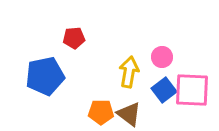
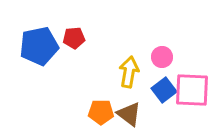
blue pentagon: moved 6 px left, 30 px up
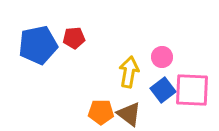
blue pentagon: moved 1 px left, 1 px up
blue square: moved 1 px left
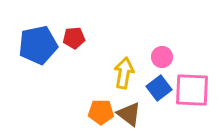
yellow arrow: moved 5 px left, 1 px down
blue square: moved 4 px left, 2 px up
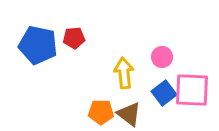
blue pentagon: rotated 24 degrees clockwise
yellow arrow: rotated 16 degrees counterclockwise
blue square: moved 5 px right, 5 px down
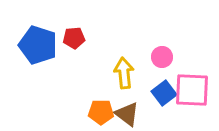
blue pentagon: rotated 6 degrees clockwise
brown triangle: moved 2 px left
